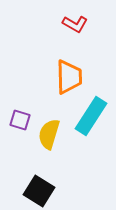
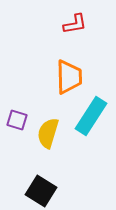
red L-shape: rotated 40 degrees counterclockwise
purple square: moved 3 px left
yellow semicircle: moved 1 px left, 1 px up
black square: moved 2 px right
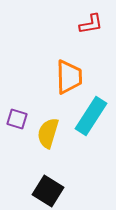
red L-shape: moved 16 px right
purple square: moved 1 px up
black square: moved 7 px right
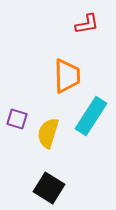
red L-shape: moved 4 px left
orange trapezoid: moved 2 px left, 1 px up
black square: moved 1 px right, 3 px up
